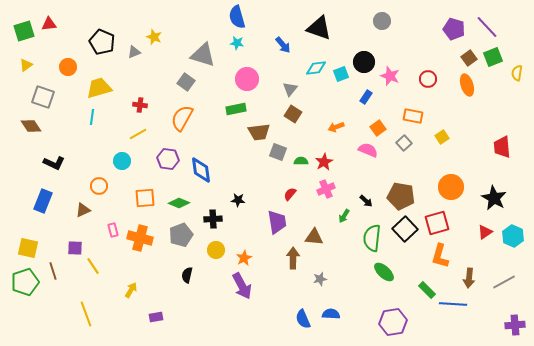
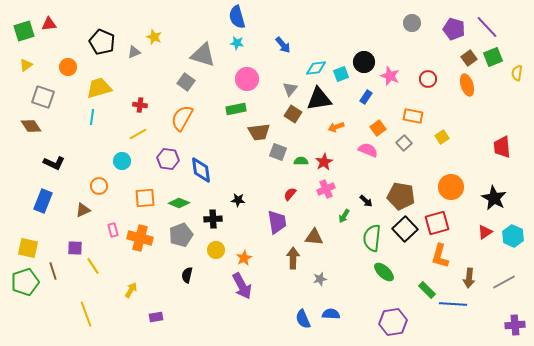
gray circle at (382, 21): moved 30 px right, 2 px down
black triangle at (319, 28): moved 71 px down; rotated 28 degrees counterclockwise
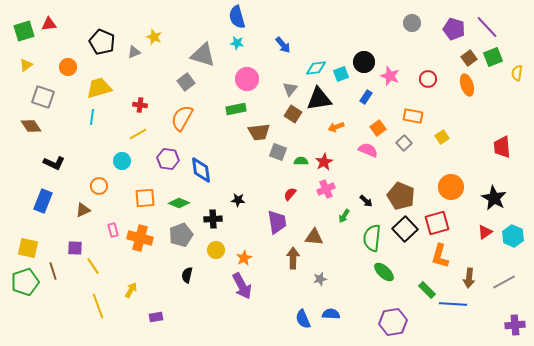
gray square at (186, 82): rotated 18 degrees clockwise
brown pentagon at (401, 196): rotated 12 degrees clockwise
yellow line at (86, 314): moved 12 px right, 8 px up
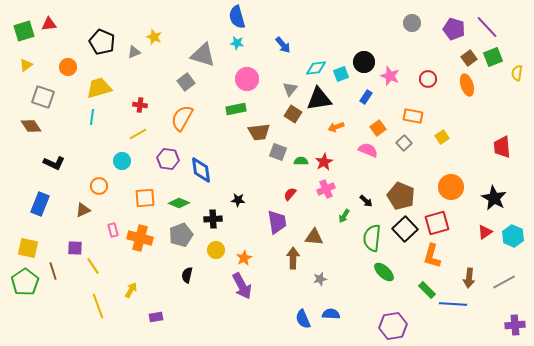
blue rectangle at (43, 201): moved 3 px left, 3 px down
orange L-shape at (440, 256): moved 8 px left
green pentagon at (25, 282): rotated 16 degrees counterclockwise
purple hexagon at (393, 322): moved 4 px down
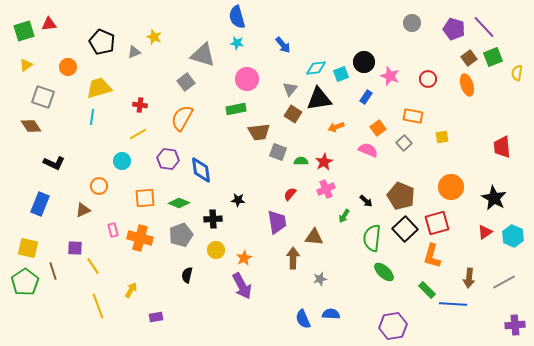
purple line at (487, 27): moved 3 px left
yellow square at (442, 137): rotated 24 degrees clockwise
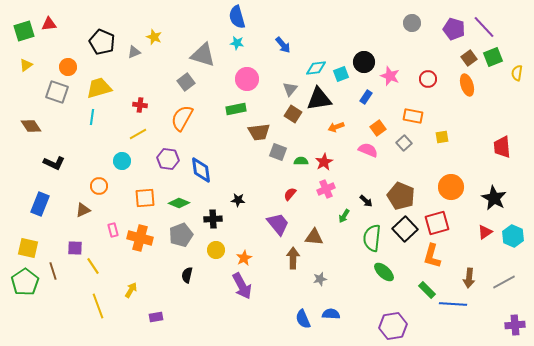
gray square at (43, 97): moved 14 px right, 5 px up
purple trapezoid at (277, 222): moved 1 px right, 2 px down; rotated 30 degrees counterclockwise
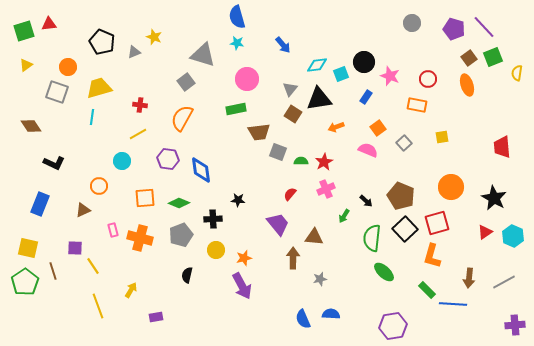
cyan diamond at (316, 68): moved 1 px right, 3 px up
orange rectangle at (413, 116): moved 4 px right, 11 px up
orange star at (244, 258): rotated 14 degrees clockwise
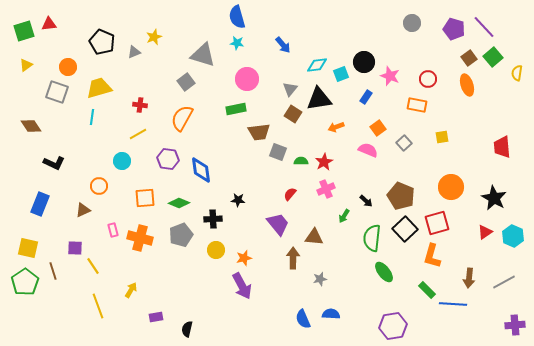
yellow star at (154, 37): rotated 28 degrees clockwise
green square at (493, 57): rotated 18 degrees counterclockwise
green ellipse at (384, 272): rotated 10 degrees clockwise
black semicircle at (187, 275): moved 54 px down
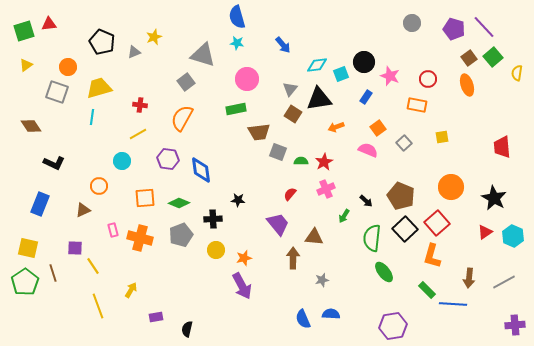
red square at (437, 223): rotated 25 degrees counterclockwise
brown line at (53, 271): moved 2 px down
gray star at (320, 279): moved 2 px right, 1 px down
